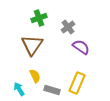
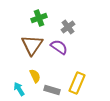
purple semicircle: moved 22 px left
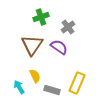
green cross: moved 2 px right, 1 px up
cyan arrow: moved 2 px up
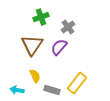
purple semicircle: rotated 84 degrees counterclockwise
yellow rectangle: rotated 15 degrees clockwise
cyan arrow: moved 2 px left, 3 px down; rotated 48 degrees counterclockwise
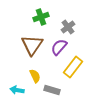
yellow rectangle: moved 4 px left, 16 px up
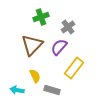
brown triangle: rotated 10 degrees clockwise
yellow rectangle: moved 1 px right, 1 px down
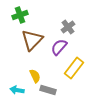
green cross: moved 21 px left, 2 px up
brown triangle: moved 5 px up
gray rectangle: moved 4 px left
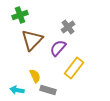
purple semicircle: moved 1 px left, 1 px down
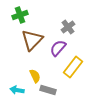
yellow rectangle: moved 1 px left, 1 px up
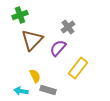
yellow rectangle: moved 5 px right, 1 px down
cyan arrow: moved 4 px right, 1 px down
